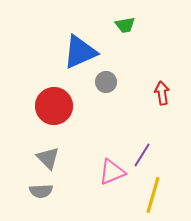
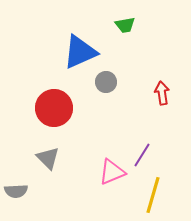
red circle: moved 2 px down
gray semicircle: moved 25 px left
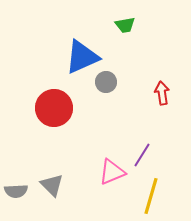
blue triangle: moved 2 px right, 5 px down
gray triangle: moved 4 px right, 27 px down
yellow line: moved 2 px left, 1 px down
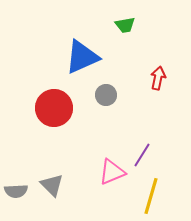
gray circle: moved 13 px down
red arrow: moved 4 px left, 15 px up; rotated 20 degrees clockwise
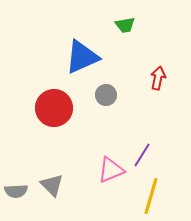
pink triangle: moved 1 px left, 2 px up
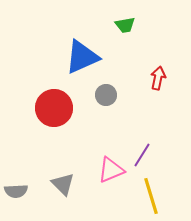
gray triangle: moved 11 px right, 1 px up
yellow line: rotated 33 degrees counterclockwise
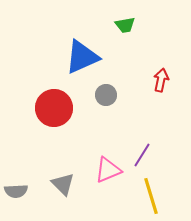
red arrow: moved 3 px right, 2 px down
pink triangle: moved 3 px left
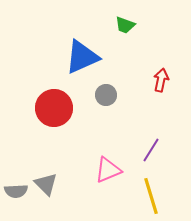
green trapezoid: rotated 30 degrees clockwise
purple line: moved 9 px right, 5 px up
gray triangle: moved 17 px left
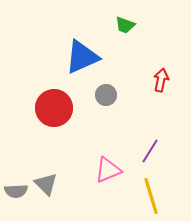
purple line: moved 1 px left, 1 px down
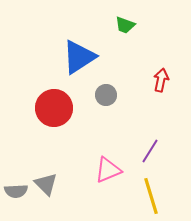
blue triangle: moved 3 px left; rotated 9 degrees counterclockwise
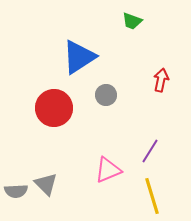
green trapezoid: moved 7 px right, 4 px up
yellow line: moved 1 px right
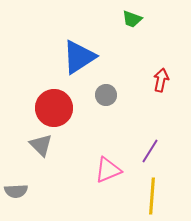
green trapezoid: moved 2 px up
gray triangle: moved 5 px left, 39 px up
yellow line: rotated 21 degrees clockwise
